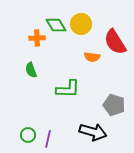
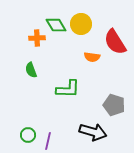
purple line: moved 2 px down
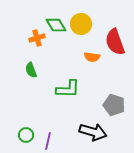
orange cross: rotated 14 degrees counterclockwise
red semicircle: rotated 12 degrees clockwise
green circle: moved 2 px left
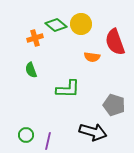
green diamond: rotated 20 degrees counterclockwise
orange cross: moved 2 px left
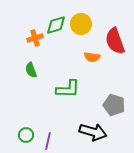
green diamond: rotated 55 degrees counterclockwise
red semicircle: moved 1 px up
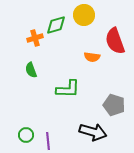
yellow circle: moved 3 px right, 9 px up
purple line: rotated 18 degrees counterclockwise
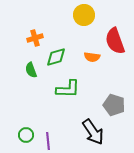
green diamond: moved 32 px down
black arrow: rotated 40 degrees clockwise
